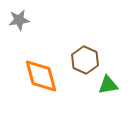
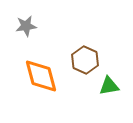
gray star: moved 7 px right, 6 px down
green triangle: moved 1 px right, 1 px down
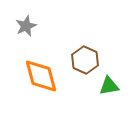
gray star: rotated 15 degrees counterclockwise
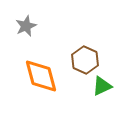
green triangle: moved 7 px left; rotated 15 degrees counterclockwise
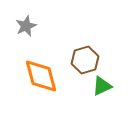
brown hexagon: rotated 20 degrees clockwise
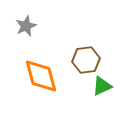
brown hexagon: moved 1 px right; rotated 8 degrees clockwise
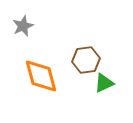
gray star: moved 3 px left
green triangle: moved 2 px right, 3 px up
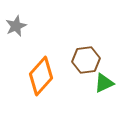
gray star: moved 7 px left
orange diamond: rotated 57 degrees clockwise
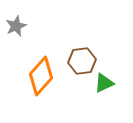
brown hexagon: moved 4 px left, 1 px down
